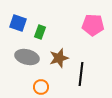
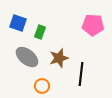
gray ellipse: rotated 25 degrees clockwise
orange circle: moved 1 px right, 1 px up
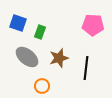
black line: moved 5 px right, 6 px up
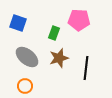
pink pentagon: moved 14 px left, 5 px up
green rectangle: moved 14 px right, 1 px down
orange circle: moved 17 px left
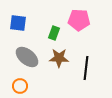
blue square: rotated 12 degrees counterclockwise
brown star: rotated 18 degrees clockwise
orange circle: moved 5 px left
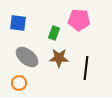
orange circle: moved 1 px left, 3 px up
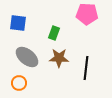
pink pentagon: moved 8 px right, 6 px up
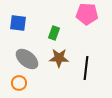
gray ellipse: moved 2 px down
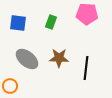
green rectangle: moved 3 px left, 11 px up
orange circle: moved 9 px left, 3 px down
